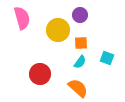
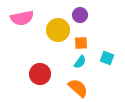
pink semicircle: rotated 95 degrees clockwise
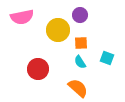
pink semicircle: moved 1 px up
cyan semicircle: rotated 112 degrees clockwise
red circle: moved 2 px left, 5 px up
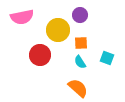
red circle: moved 2 px right, 14 px up
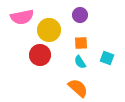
yellow circle: moved 9 px left
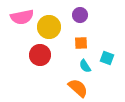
yellow circle: moved 3 px up
cyan semicircle: moved 5 px right, 4 px down
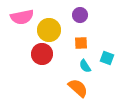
yellow circle: moved 3 px down
red circle: moved 2 px right, 1 px up
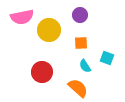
red circle: moved 18 px down
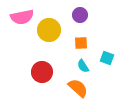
cyan semicircle: moved 2 px left
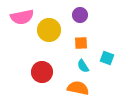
orange semicircle: rotated 30 degrees counterclockwise
